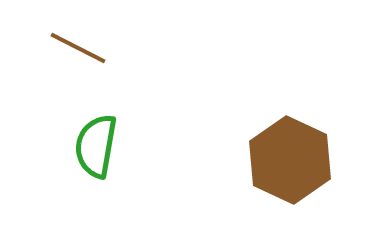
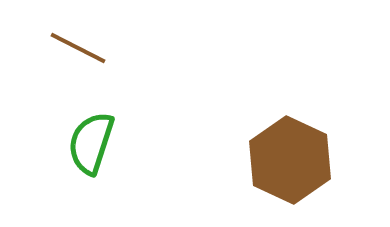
green semicircle: moved 5 px left, 3 px up; rotated 8 degrees clockwise
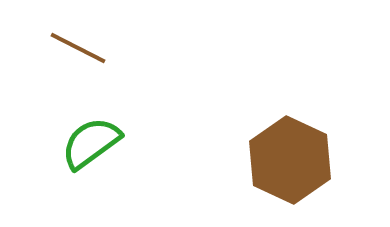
green semicircle: rotated 36 degrees clockwise
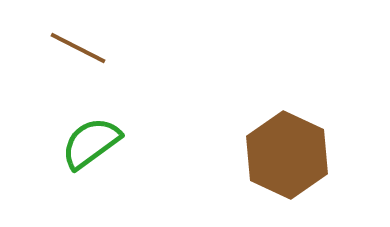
brown hexagon: moved 3 px left, 5 px up
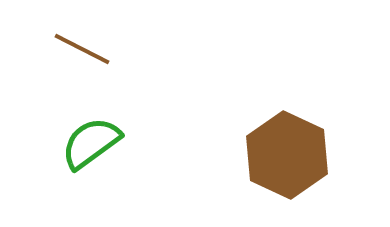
brown line: moved 4 px right, 1 px down
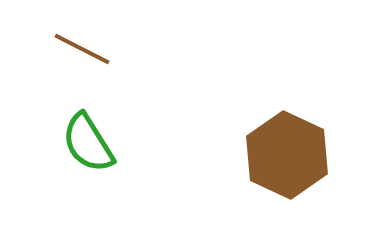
green semicircle: moved 3 px left; rotated 86 degrees counterclockwise
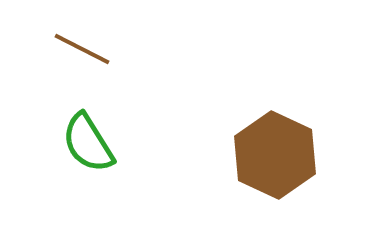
brown hexagon: moved 12 px left
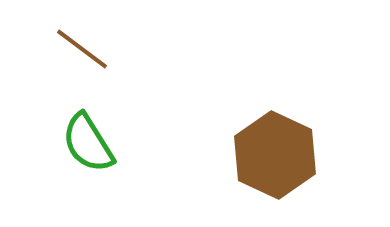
brown line: rotated 10 degrees clockwise
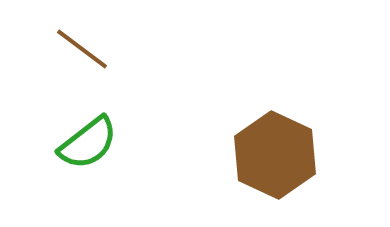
green semicircle: rotated 96 degrees counterclockwise
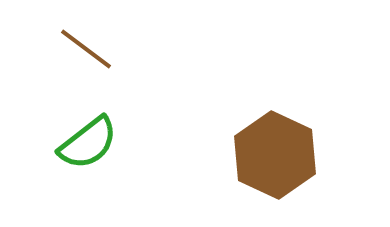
brown line: moved 4 px right
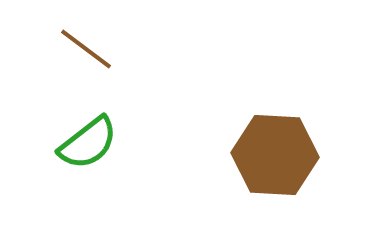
brown hexagon: rotated 22 degrees counterclockwise
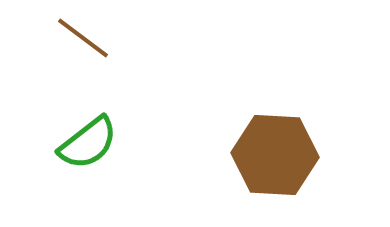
brown line: moved 3 px left, 11 px up
